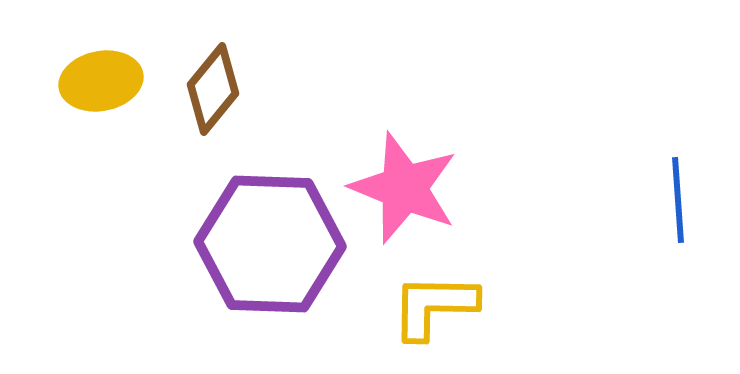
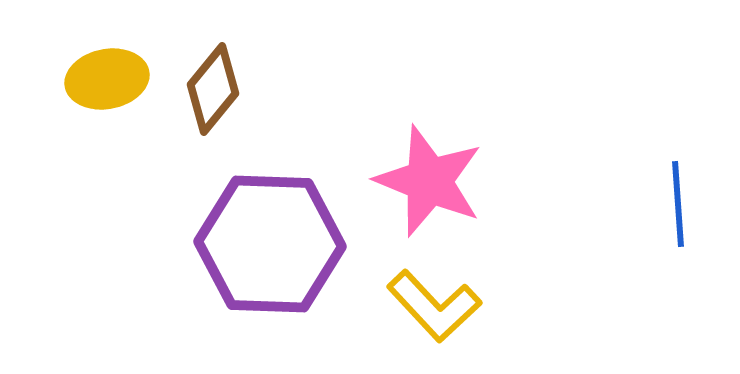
yellow ellipse: moved 6 px right, 2 px up
pink star: moved 25 px right, 7 px up
blue line: moved 4 px down
yellow L-shape: rotated 134 degrees counterclockwise
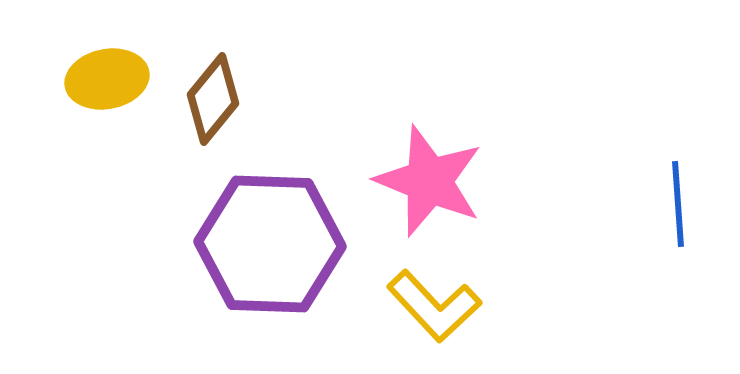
brown diamond: moved 10 px down
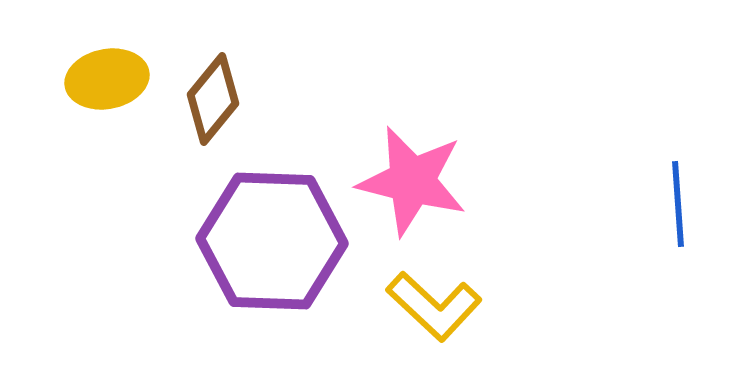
pink star: moved 17 px left; rotated 8 degrees counterclockwise
purple hexagon: moved 2 px right, 3 px up
yellow L-shape: rotated 4 degrees counterclockwise
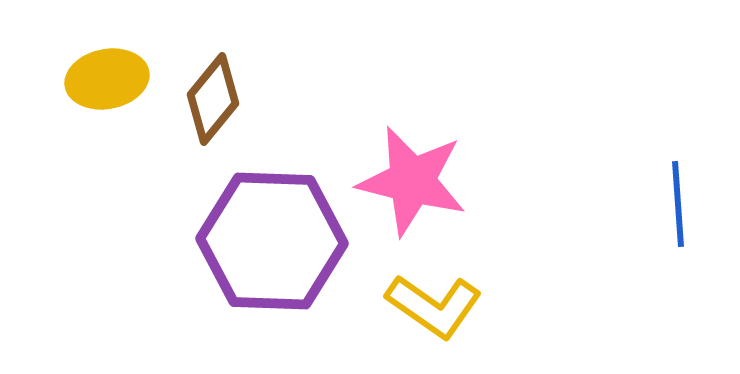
yellow L-shape: rotated 8 degrees counterclockwise
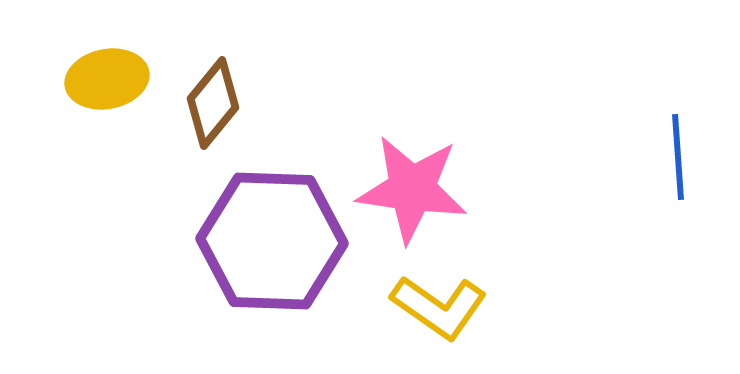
brown diamond: moved 4 px down
pink star: moved 8 px down; rotated 6 degrees counterclockwise
blue line: moved 47 px up
yellow L-shape: moved 5 px right, 1 px down
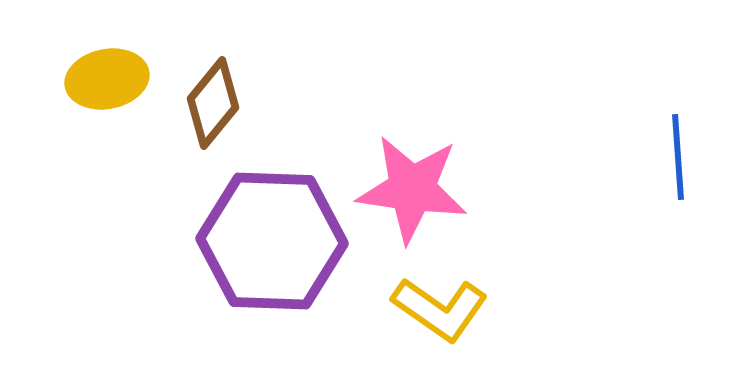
yellow L-shape: moved 1 px right, 2 px down
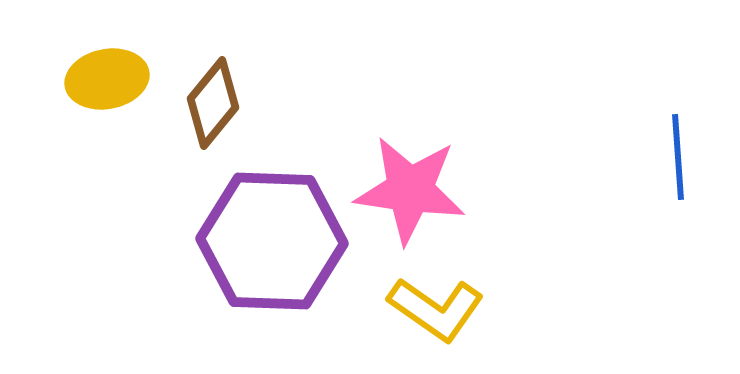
pink star: moved 2 px left, 1 px down
yellow L-shape: moved 4 px left
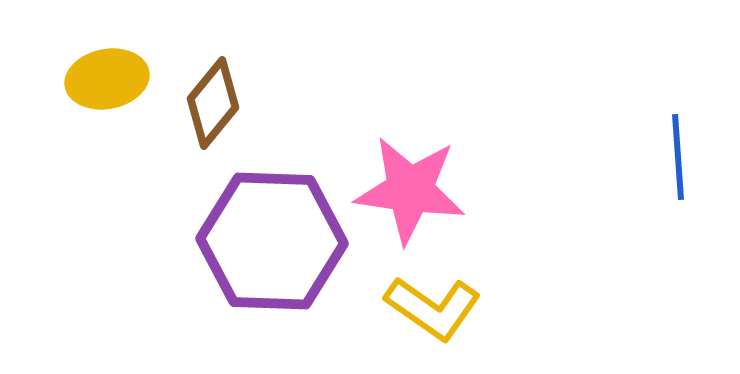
yellow L-shape: moved 3 px left, 1 px up
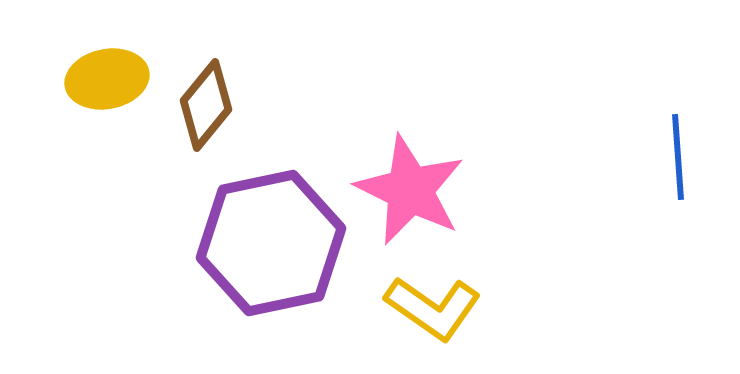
brown diamond: moved 7 px left, 2 px down
pink star: rotated 18 degrees clockwise
purple hexagon: moved 1 px left, 2 px down; rotated 14 degrees counterclockwise
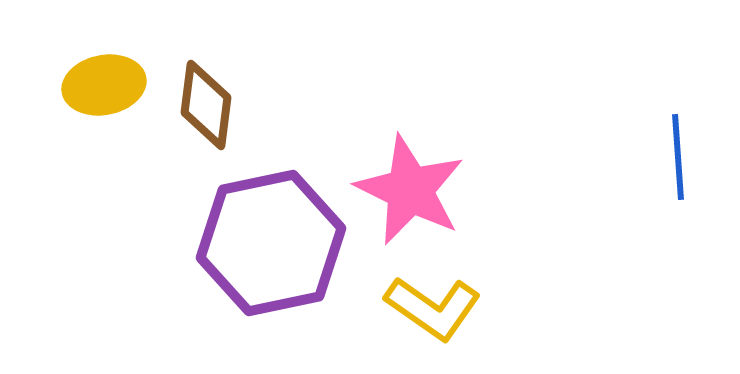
yellow ellipse: moved 3 px left, 6 px down
brown diamond: rotated 32 degrees counterclockwise
